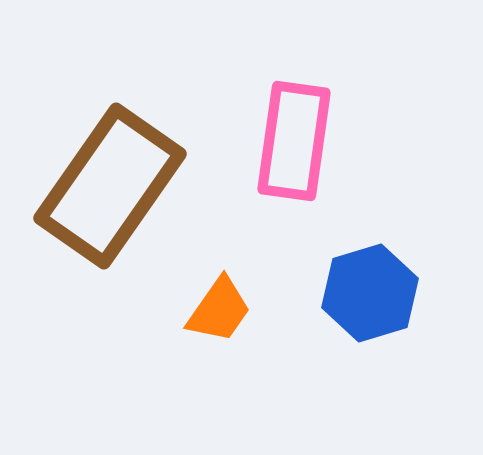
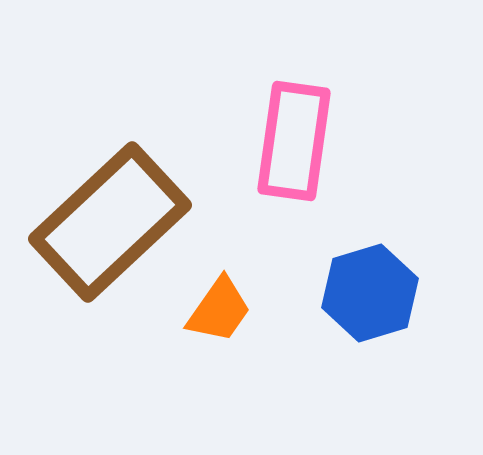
brown rectangle: moved 36 px down; rotated 12 degrees clockwise
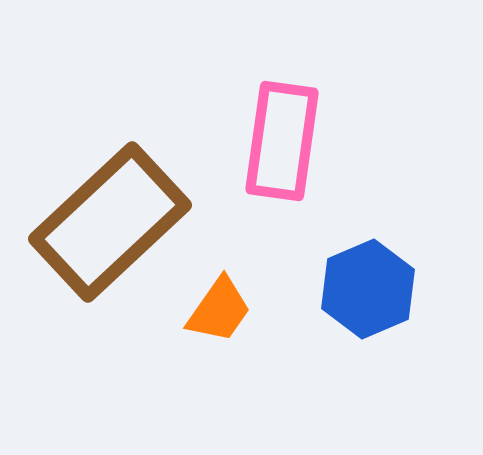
pink rectangle: moved 12 px left
blue hexagon: moved 2 px left, 4 px up; rotated 6 degrees counterclockwise
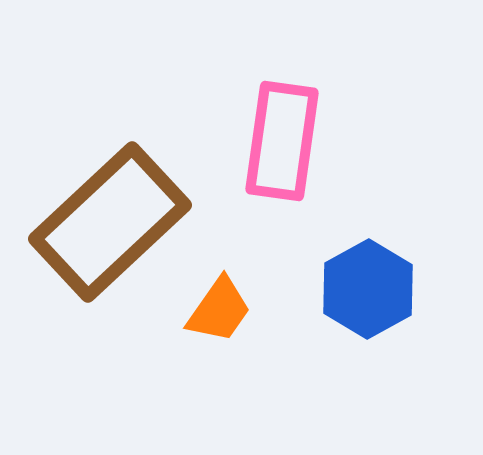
blue hexagon: rotated 6 degrees counterclockwise
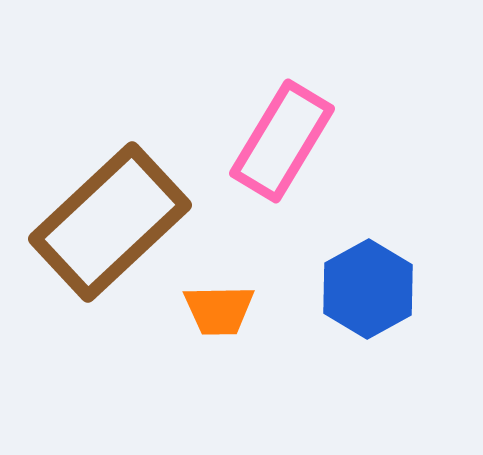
pink rectangle: rotated 23 degrees clockwise
orange trapezoid: rotated 54 degrees clockwise
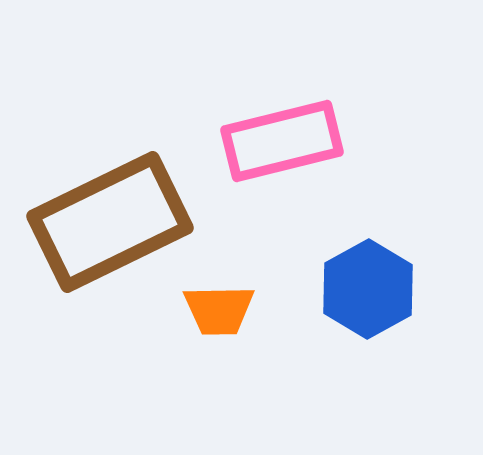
pink rectangle: rotated 45 degrees clockwise
brown rectangle: rotated 17 degrees clockwise
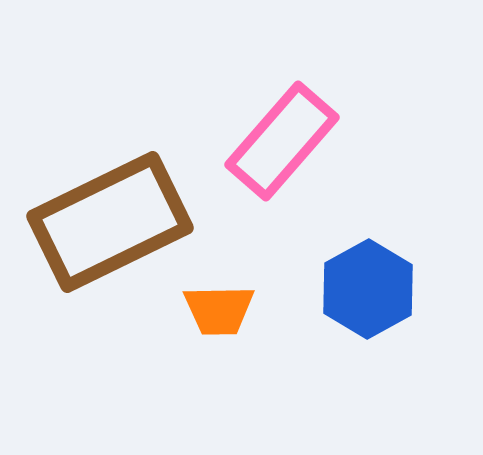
pink rectangle: rotated 35 degrees counterclockwise
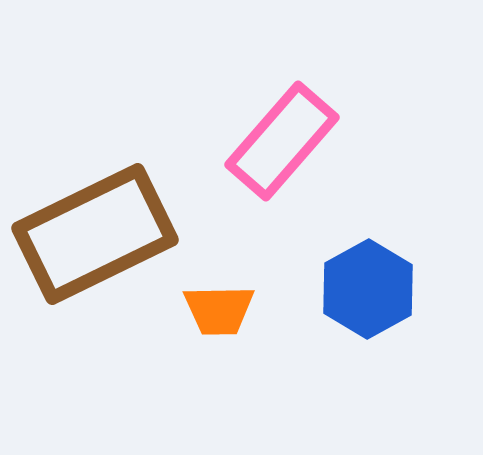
brown rectangle: moved 15 px left, 12 px down
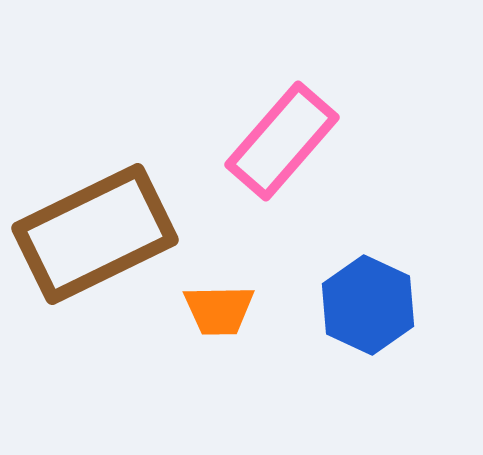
blue hexagon: moved 16 px down; rotated 6 degrees counterclockwise
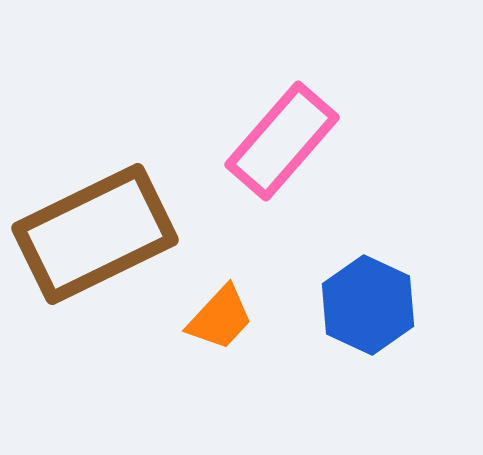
orange trapezoid: moved 1 px right, 8 px down; rotated 46 degrees counterclockwise
